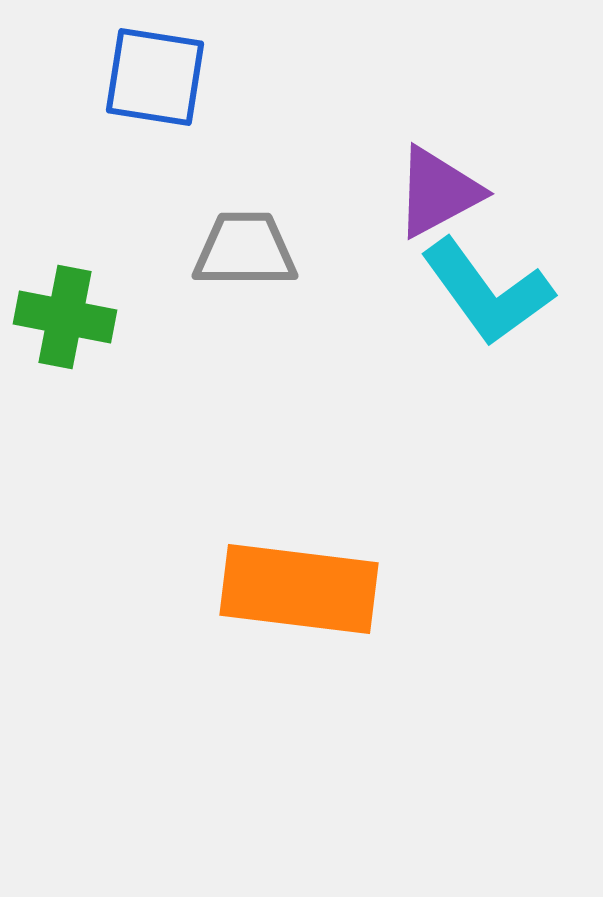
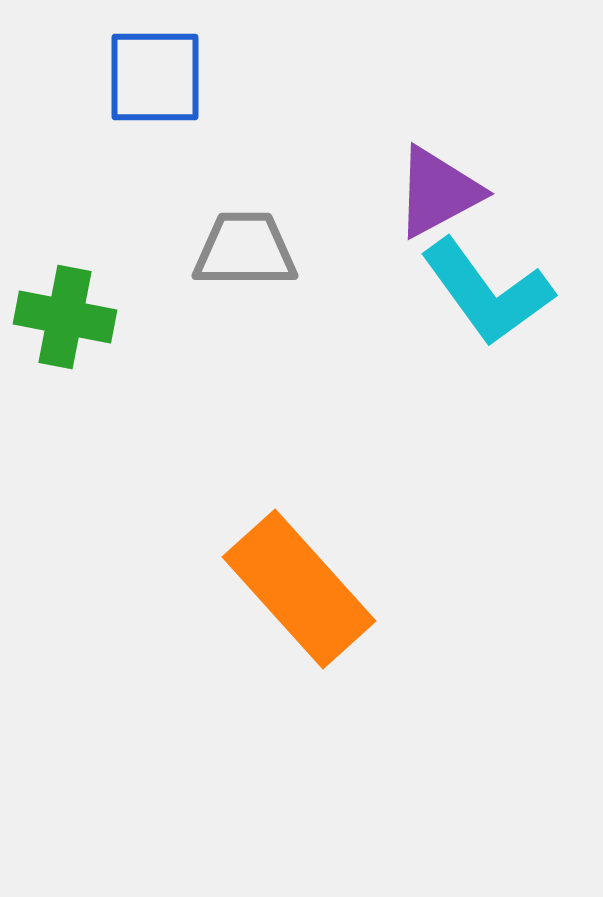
blue square: rotated 9 degrees counterclockwise
orange rectangle: rotated 41 degrees clockwise
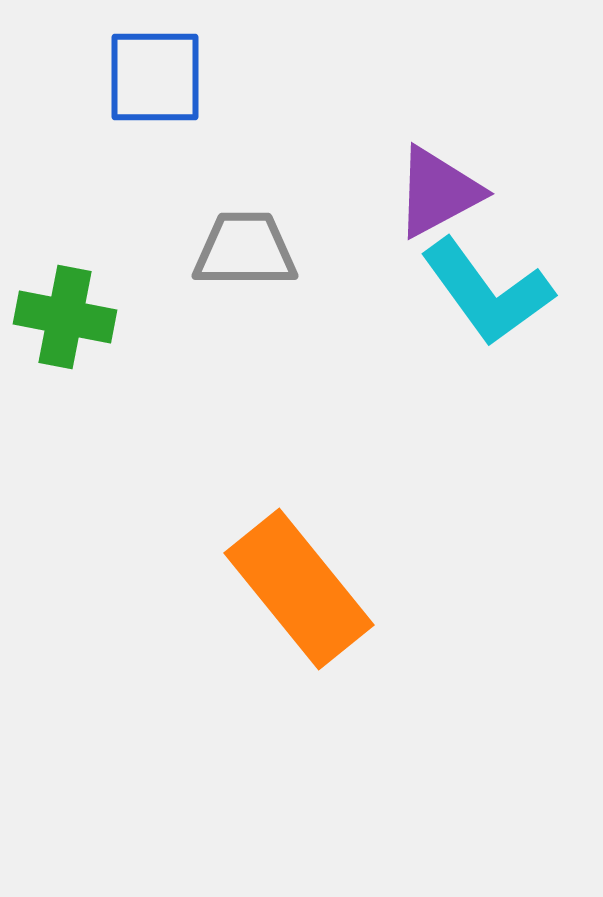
orange rectangle: rotated 3 degrees clockwise
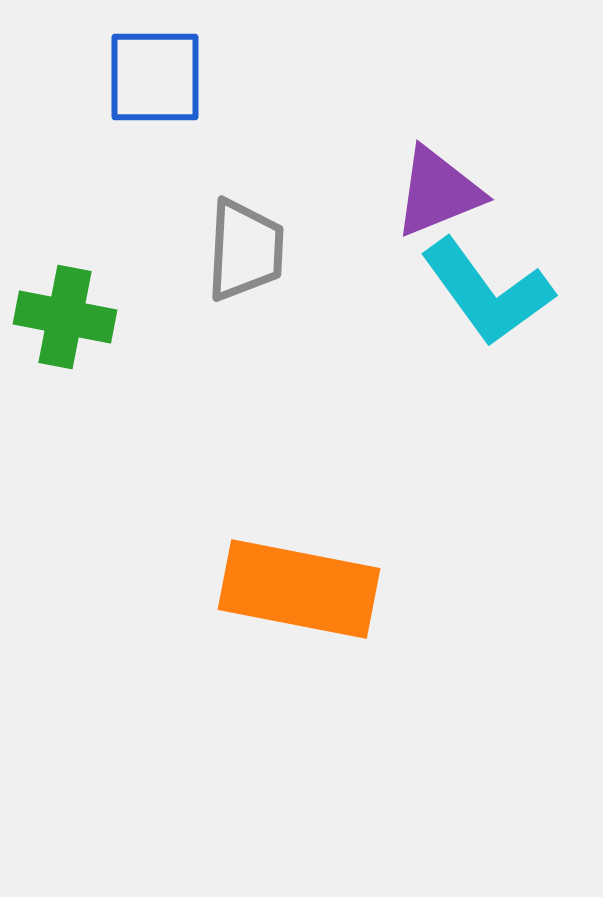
purple triangle: rotated 6 degrees clockwise
gray trapezoid: rotated 93 degrees clockwise
orange rectangle: rotated 40 degrees counterclockwise
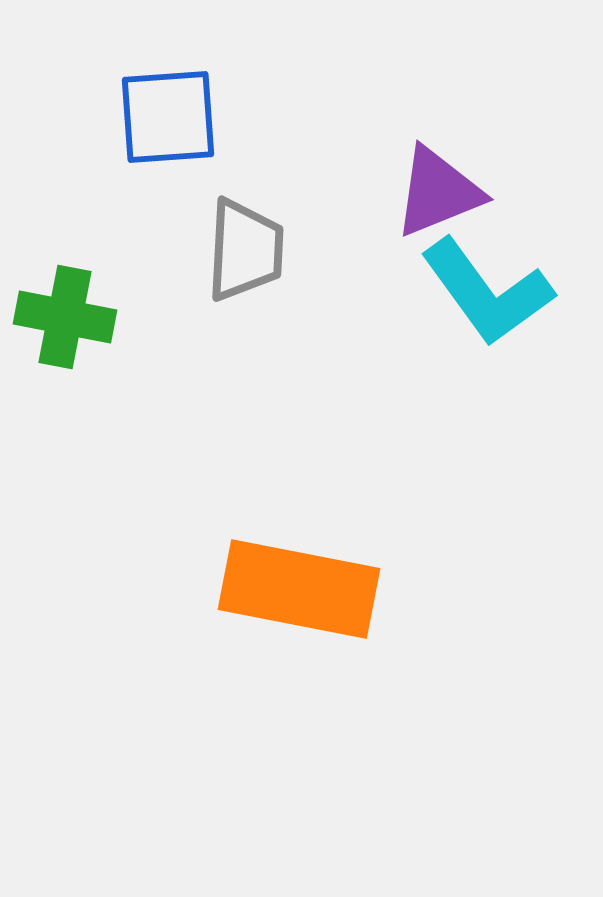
blue square: moved 13 px right, 40 px down; rotated 4 degrees counterclockwise
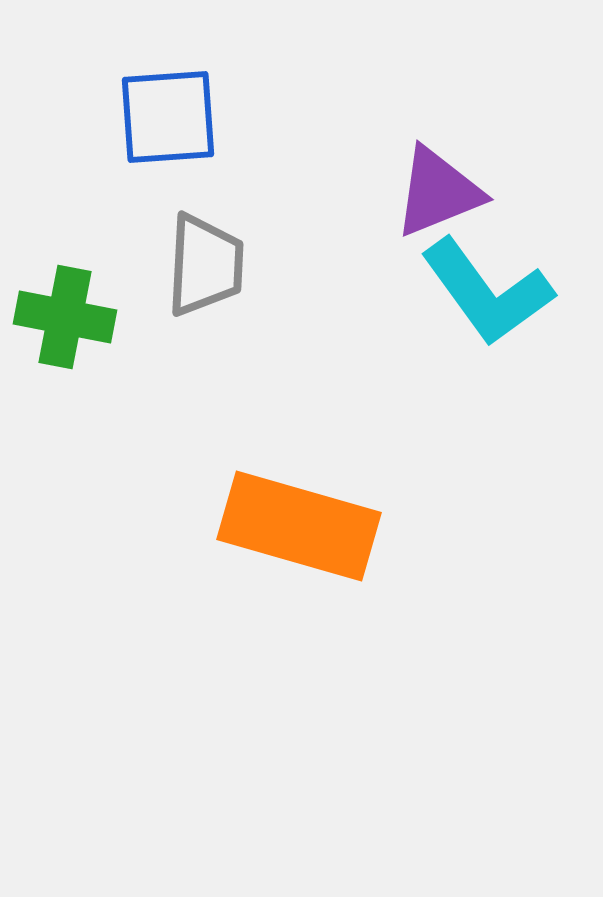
gray trapezoid: moved 40 px left, 15 px down
orange rectangle: moved 63 px up; rotated 5 degrees clockwise
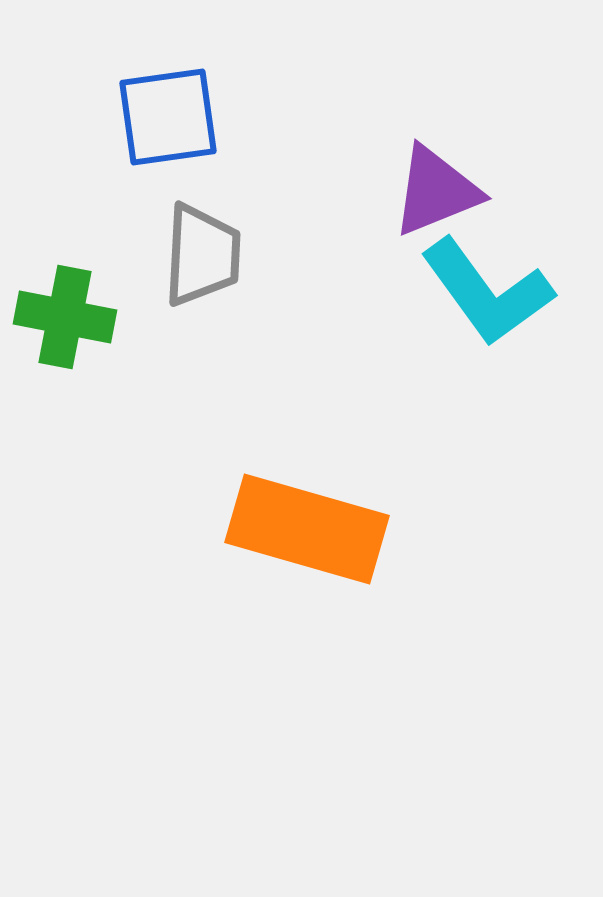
blue square: rotated 4 degrees counterclockwise
purple triangle: moved 2 px left, 1 px up
gray trapezoid: moved 3 px left, 10 px up
orange rectangle: moved 8 px right, 3 px down
